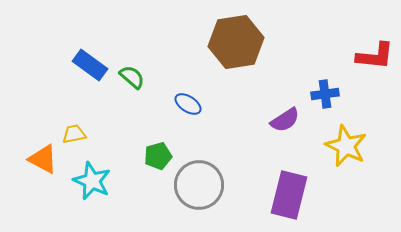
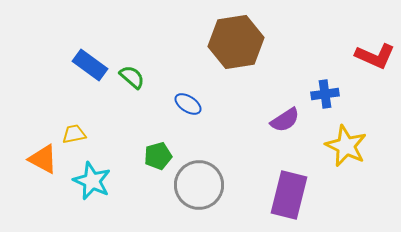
red L-shape: rotated 18 degrees clockwise
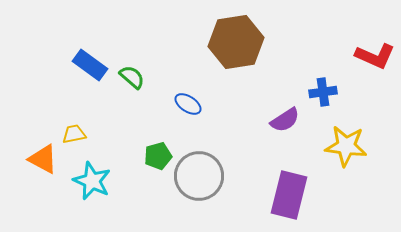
blue cross: moved 2 px left, 2 px up
yellow star: rotated 18 degrees counterclockwise
gray circle: moved 9 px up
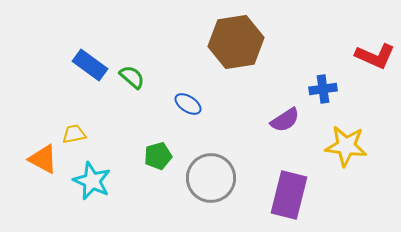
blue cross: moved 3 px up
gray circle: moved 12 px right, 2 px down
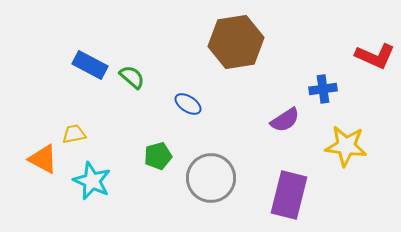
blue rectangle: rotated 8 degrees counterclockwise
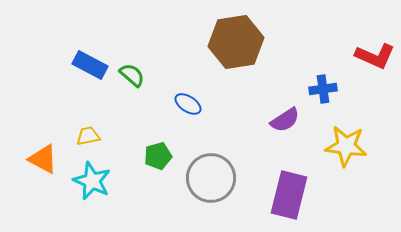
green semicircle: moved 2 px up
yellow trapezoid: moved 14 px right, 2 px down
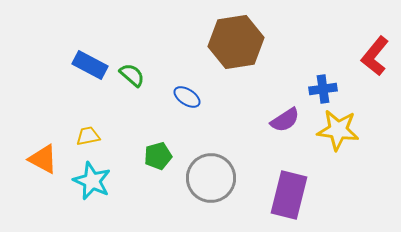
red L-shape: rotated 105 degrees clockwise
blue ellipse: moved 1 px left, 7 px up
yellow star: moved 8 px left, 16 px up
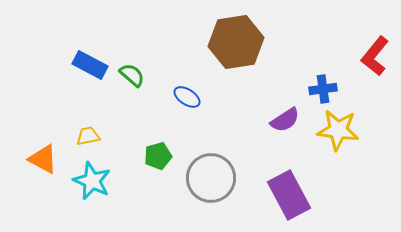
purple rectangle: rotated 42 degrees counterclockwise
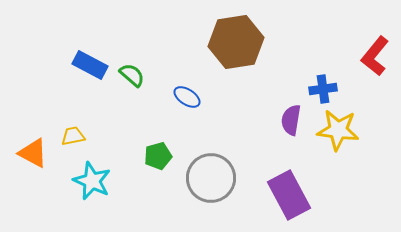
purple semicircle: moved 6 px right; rotated 132 degrees clockwise
yellow trapezoid: moved 15 px left
orange triangle: moved 10 px left, 6 px up
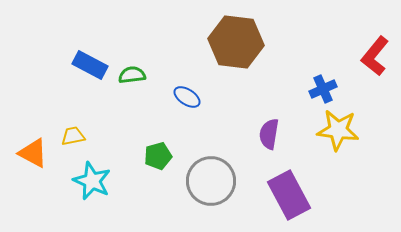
brown hexagon: rotated 16 degrees clockwise
green semicircle: rotated 48 degrees counterclockwise
blue cross: rotated 16 degrees counterclockwise
purple semicircle: moved 22 px left, 14 px down
gray circle: moved 3 px down
